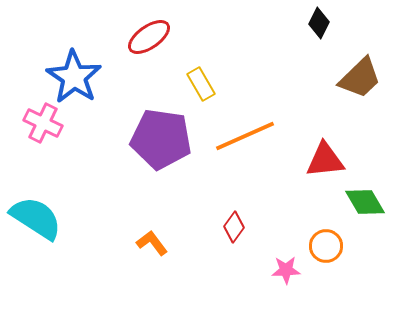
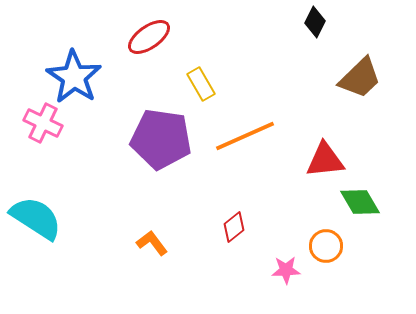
black diamond: moved 4 px left, 1 px up
green diamond: moved 5 px left
red diamond: rotated 16 degrees clockwise
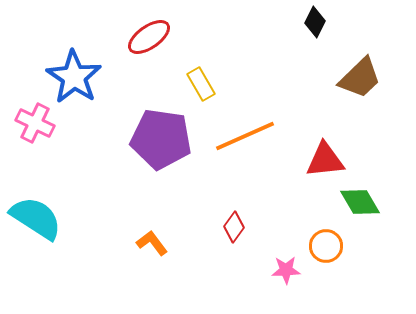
pink cross: moved 8 px left
red diamond: rotated 16 degrees counterclockwise
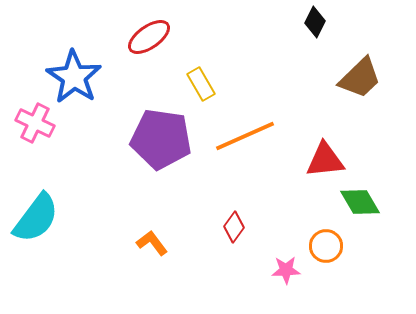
cyan semicircle: rotated 94 degrees clockwise
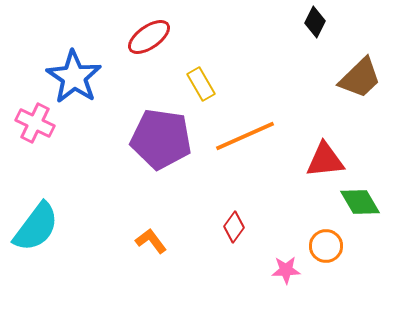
cyan semicircle: moved 9 px down
orange L-shape: moved 1 px left, 2 px up
